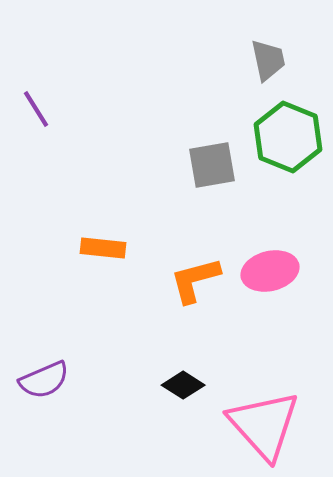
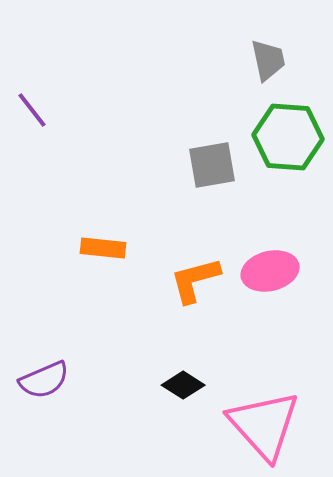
purple line: moved 4 px left, 1 px down; rotated 6 degrees counterclockwise
green hexagon: rotated 18 degrees counterclockwise
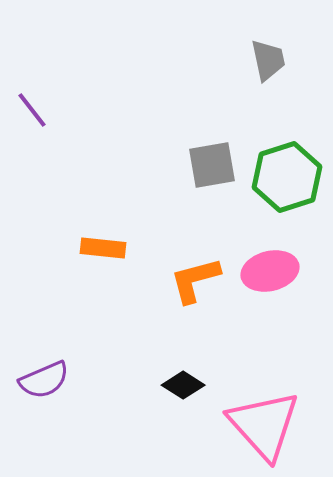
green hexagon: moved 1 px left, 40 px down; rotated 22 degrees counterclockwise
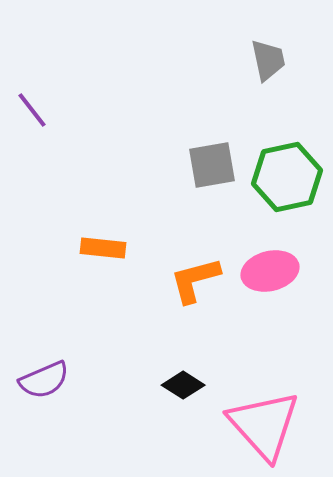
green hexagon: rotated 6 degrees clockwise
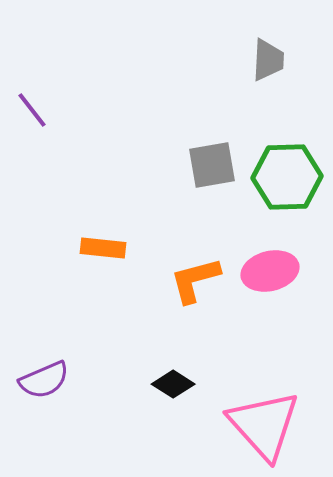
gray trapezoid: rotated 15 degrees clockwise
green hexagon: rotated 10 degrees clockwise
black diamond: moved 10 px left, 1 px up
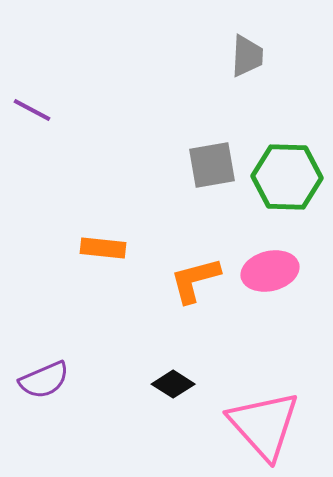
gray trapezoid: moved 21 px left, 4 px up
purple line: rotated 24 degrees counterclockwise
green hexagon: rotated 4 degrees clockwise
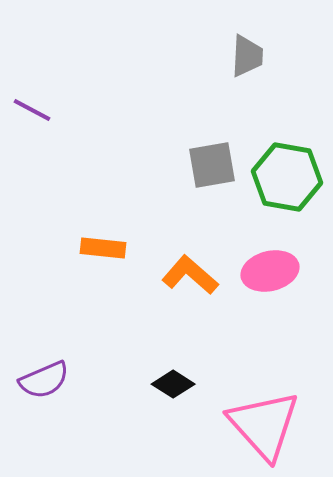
green hexagon: rotated 8 degrees clockwise
orange L-shape: moved 5 px left, 5 px up; rotated 56 degrees clockwise
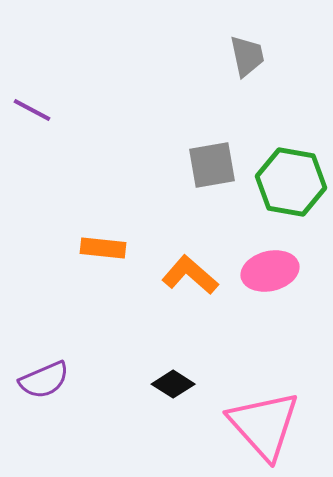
gray trapezoid: rotated 15 degrees counterclockwise
green hexagon: moved 4 px right, 5 px down
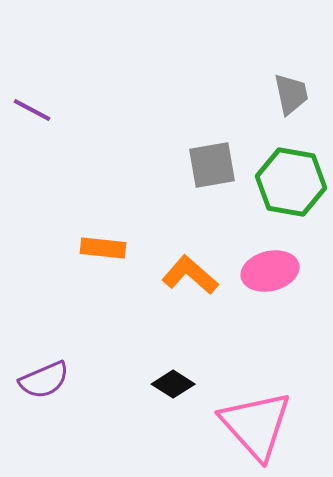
gray trapezoid: moved 44 px right, 38 px down
pink triangle: moved 8 px left
